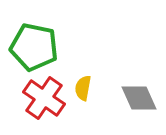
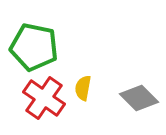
gray diamond: rotated 21 degrees counterclockwise
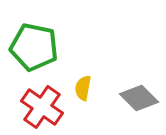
red cross: moved 2 px left, 9 px down
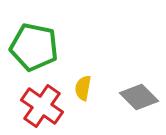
gray diamond: moved 1 px up
red cross: moved 1 px up
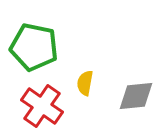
yellow semicircle: moved 2 px right, 5 px up
gray diamond: moved 3 px left, 1 px up; rotated 51 degrees counterclockwise
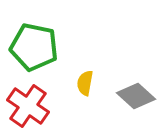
gray diamond: rotated 48 degrees clockwise
red cross: moved 14 px left
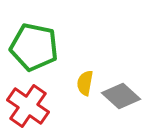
gray diamond: moved 15 px left
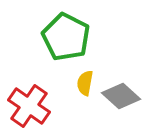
green pentagon: moved 32 px right, 10 px up; rotated 15 degrees clockwise
red cross: moved 1 px right
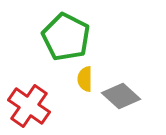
yellow semicircle: moved 4 px up; rotated 10 degrees counterclockwise
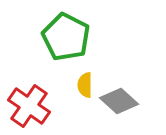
yellow semicircle: moved 6 px down
gray diamond: moved 2 px left, 5 px down
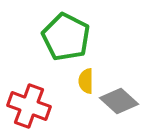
yellow semicircle: moved 1 px right, 4 px up
red cross: rotated 15 degrees counterclockwise
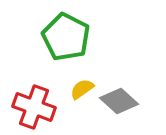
yellow semicircle: moved 4 px left, 8 px down; rotated 55 degrees clockwise
red cross: moved 5 px right, 1 px down
